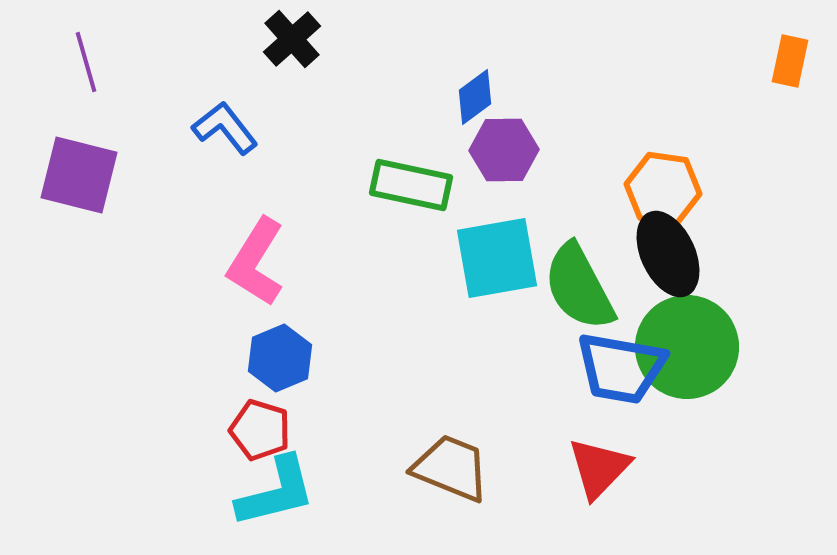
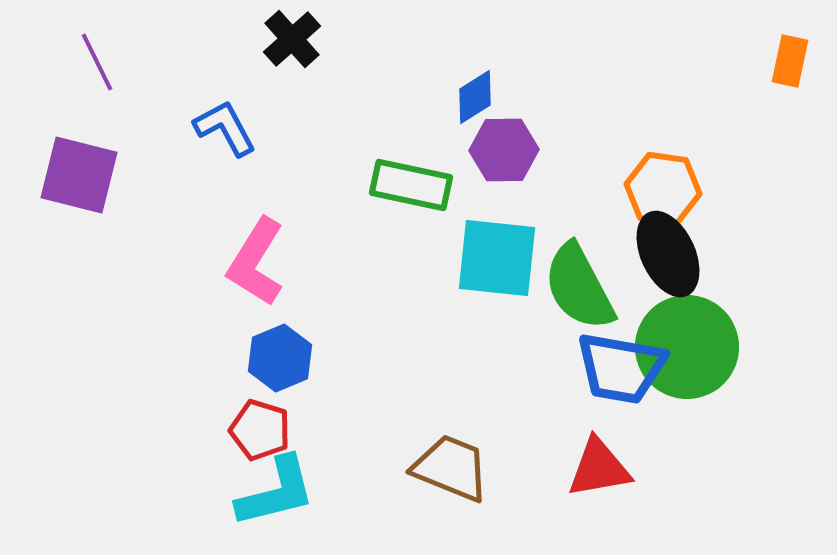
purple line: moved 11 px right; rotated 10 degrees counterclockwise
blue diamond: rotated 4 degrees clockwise
blue L-shape: rotated 10 degrees clockwise
cyan square: rotated 16 degrees clockwise
red triangle: rotated 36 degrees clockwise
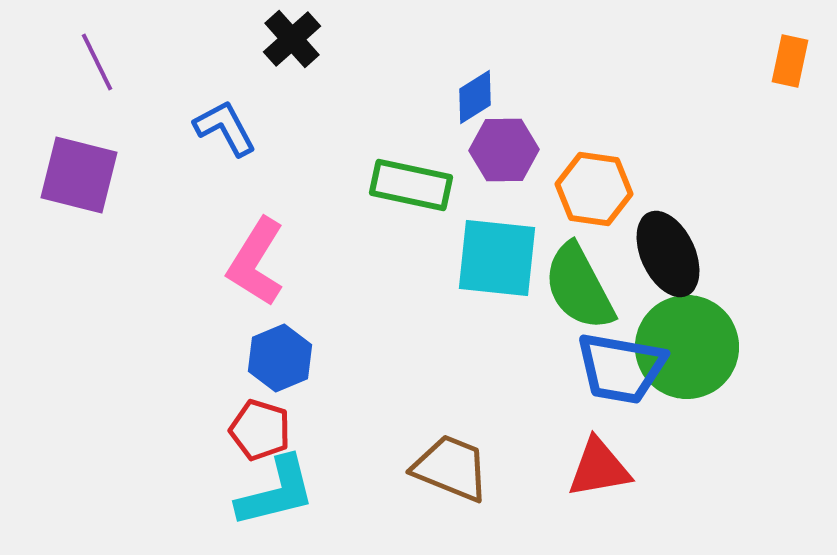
orange hexagon: moved 69 px left
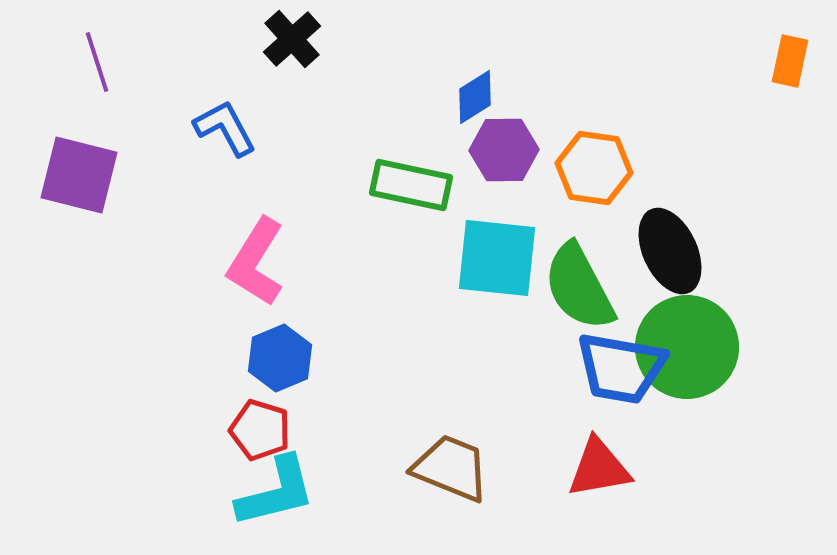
purple line: rotated 8 degrees clockwise
orange hexagon: moved 21 px up
black ellipse: moved 2 px right, 3 px up
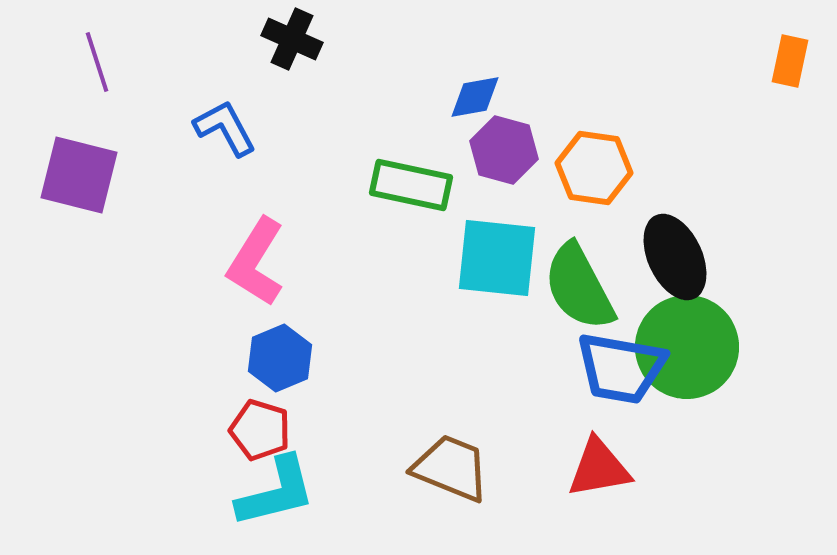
black cross: rotated 24 degrees counterclockwise
blue diamond: rotated 22 degrees clockwise
purple hexagon: rotated 16 degrees clockwise
black ellipse: moved 5 px right, 6 px down
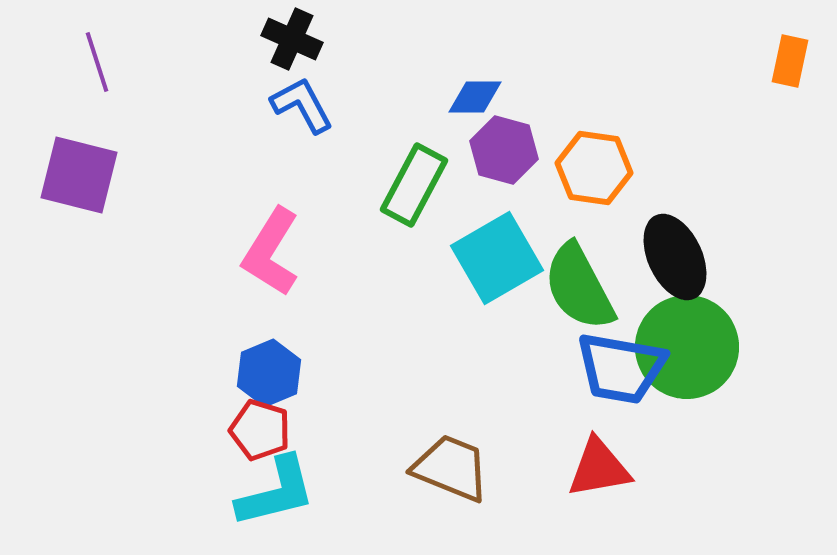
blue diamond: rotated 10 degrees clockwise
blue L-shape: moved 77 px right, 23 px up
green rectangle: moved 3 px right; rotated 74 degrees counterclockwise
cyan square: rotated 36 degrees counterclockwise
pink L-shape: moved 15 px right, 10 px up
blue hexagon: moved 11 px left, 15 px down
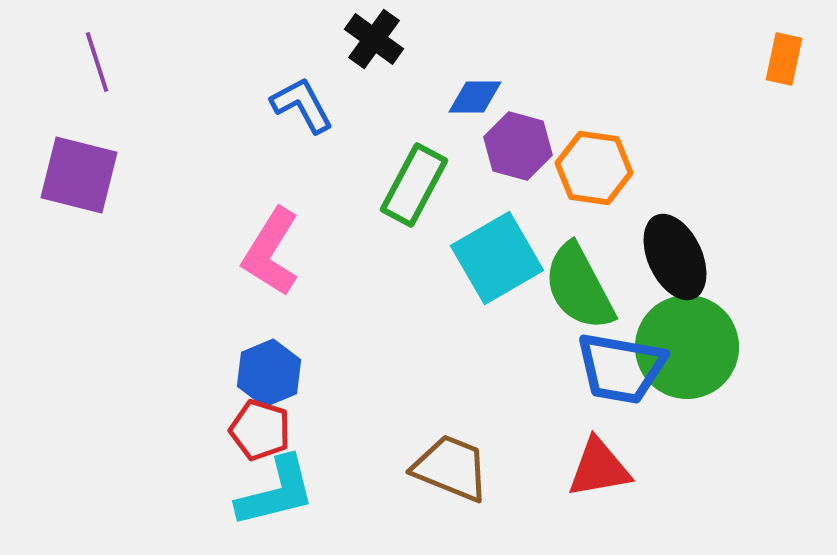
black cross: moved 82 px right; rotated 12 degrees clockwise
orange rectangle: moved 6 px left, 2 px up
purple hexagon: moved 14 px right, 4 px up
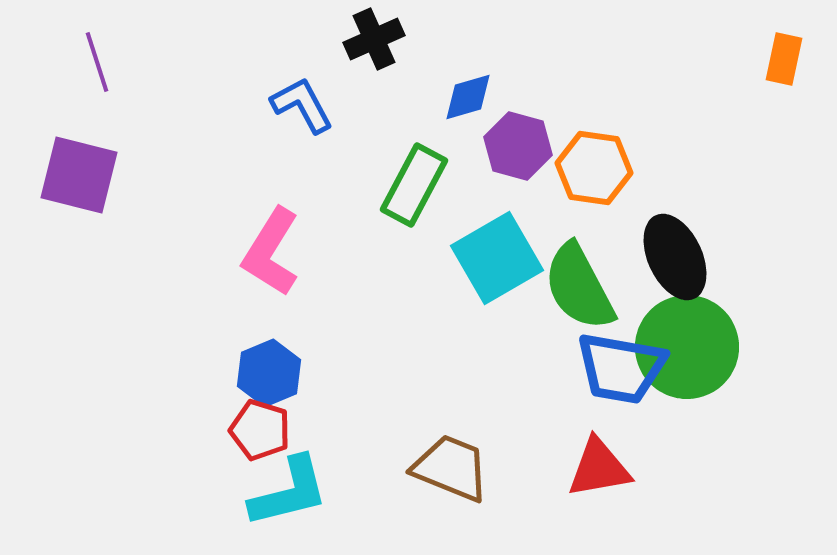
black cross: rotated 30 degrees clockwise
blue diamond: moved 7 px left; rotated 16 degrees counterclockwise
cyan L-shape: moved 13 px right
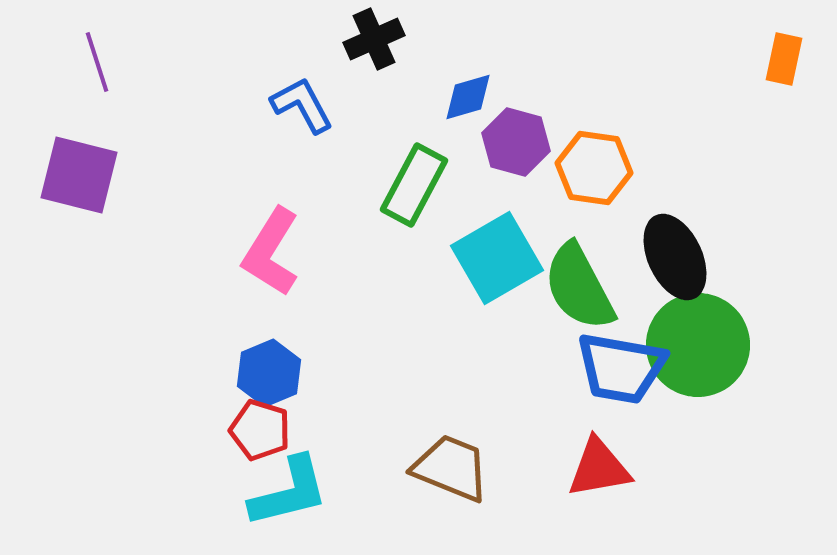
purple hexagon: moved 2 px left, 4 px up
green circle: moved 11 px right, 2 px up
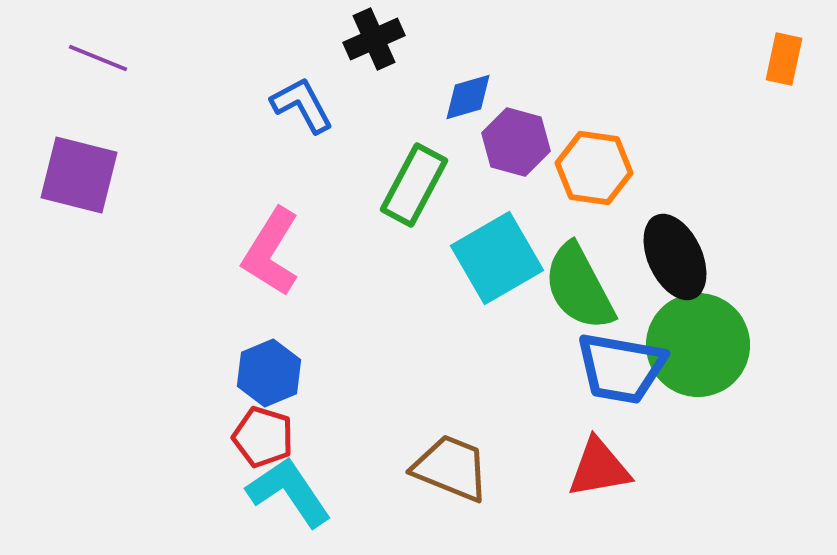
purple line: moved 1 px right, 4 px up; rotated 50 degrees counterclockwise
red pentagon: moved 3 px right, 7 px down
cyan L-shape: rotated 110 degrees counterclockwise
